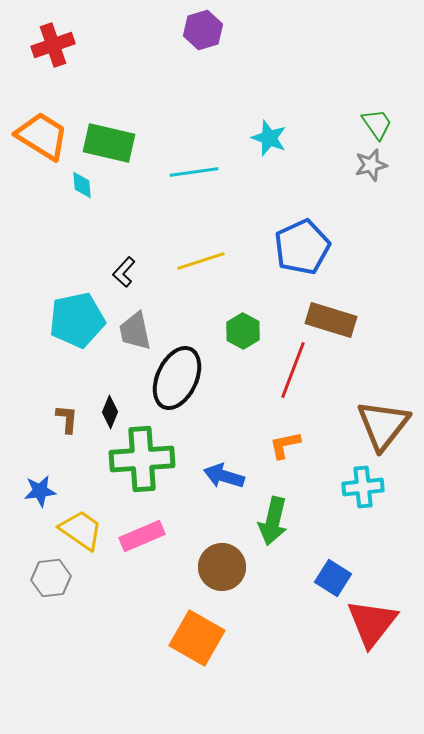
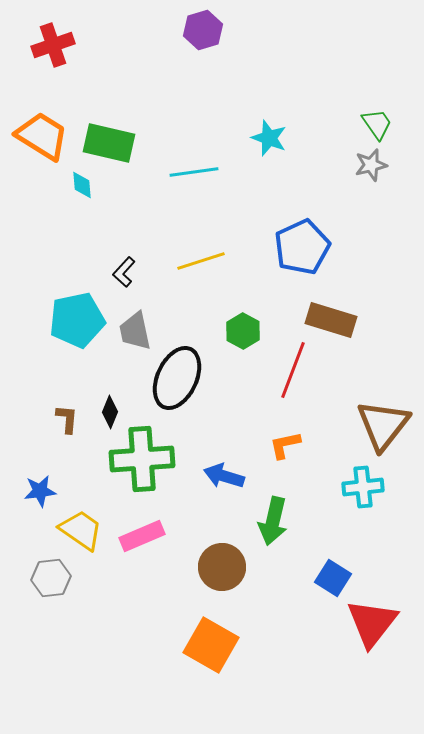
orange square: moved 14 px right, 7 px down
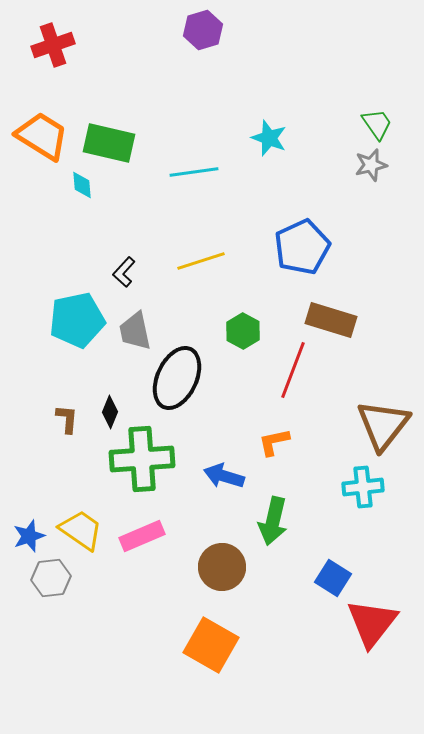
orange L-shape: moved 11 px left, 3 px up
blue star: moved 11 px left, 45 px down; rotated 12 degrees counterclockwise
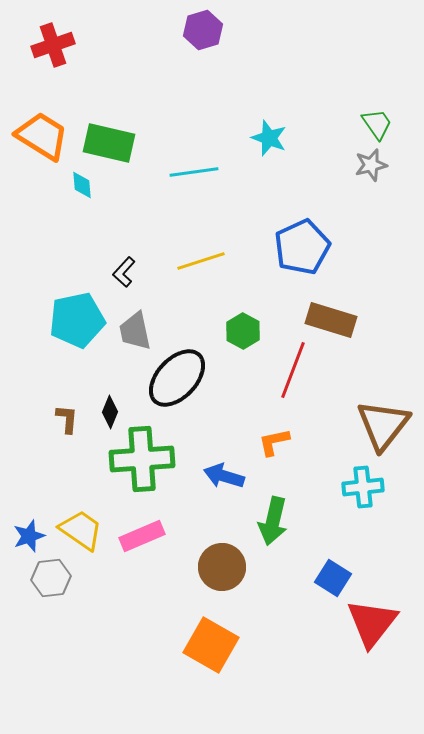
black ellipse: rotated 18 degrees clockwise
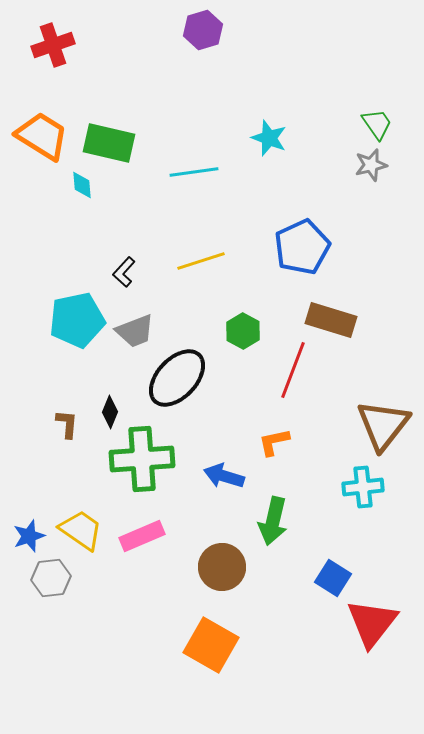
gray trapezoid: rotated 99 degrees counterclockwise
brown L-shape: moved 5 px down
